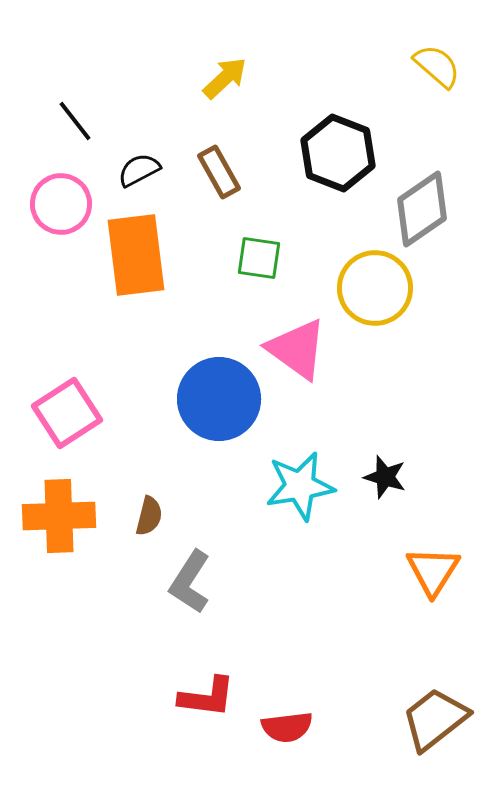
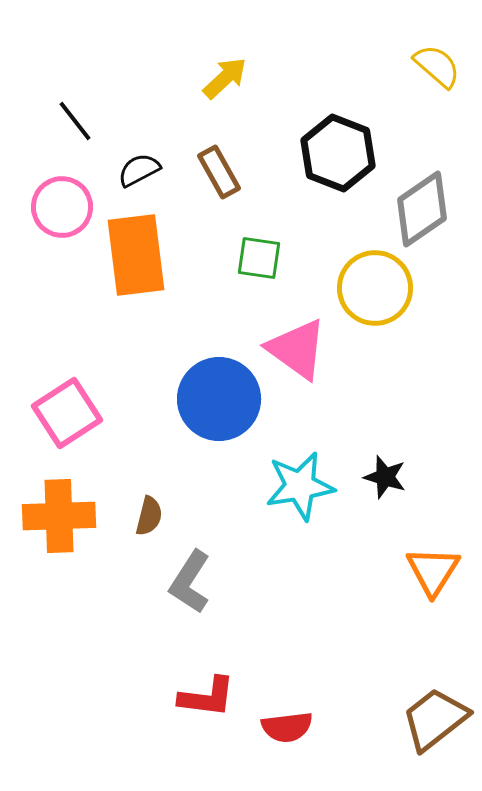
pink circle: moved 1 px right, 3 px down
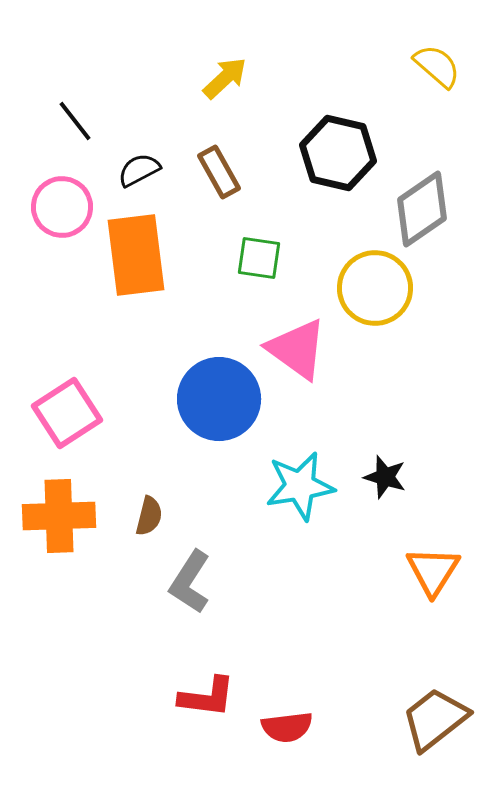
black hexagon: rotated 8 degrees counterclockwise
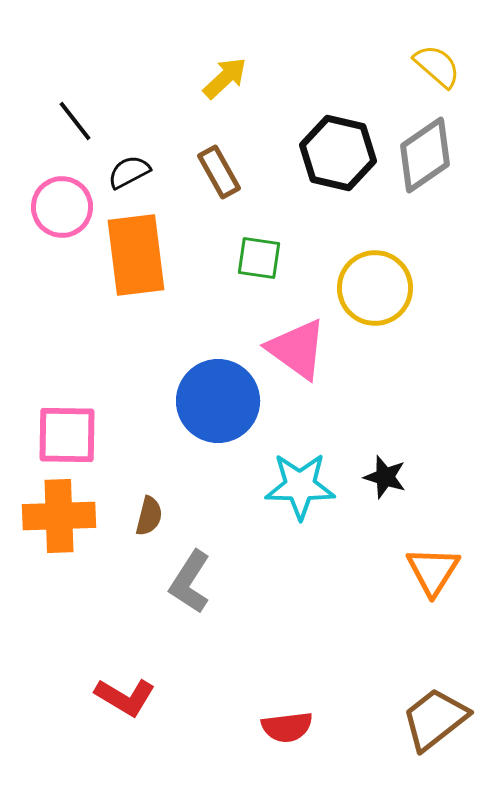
black semicircle: moved 10 px left, 2 px down
gray diamond: moved 3 px right, 54 px up
blue circle: moved 1 px left, 2 px down
pink square: moved 22 px down; rotated 34 degrees clockwise
cyan star: rotated 10 degrees clockwise
red L-shape: moved 82 px left; rotated 24 degrees clockwise
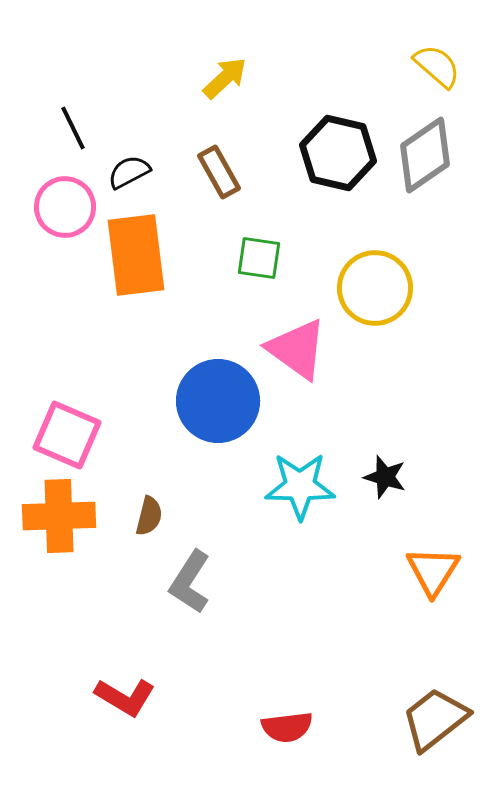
black line: moved 2 px left, 7 px down; rotated 12 degrees clockwise
pink circle: moved 3 px right
pink square: rotated 22 degrees clockwise
